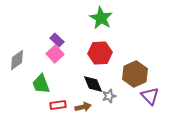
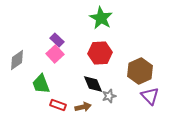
brown hexagon: moved 5 px right, 3 px up
red rectangle: rotated 28 degrees clockwise
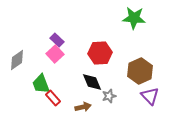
green star: moved 33 px right; rotated 25 degrees counterclockwise
black diamond: moved 1 px left, 2 px up
red rectangle: moved 5 px left, 7 px up; rotated 28 degrees clockwise
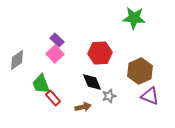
purple triangle: rotated 24 degrees counterclockwise
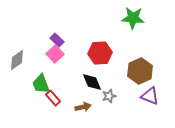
green star: moved 1 px left
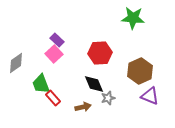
pink square: moved 1 px left
gray diamond: moved 1 px left, 3 px down
black diamond: moved 2 px right, 2 px down
gray star: moved 1 px left, 2 px down
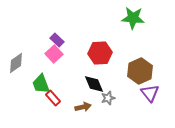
purple triangle: moved 3 px up; rotated 30 degrees clockwise
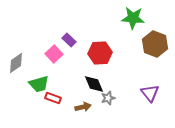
purple rectangle: moved 12 px right
brown hexagon: moved 15 px right, 27 px up; rotated 15 degrees counterclockwise
green trapezoid: moved 2 px left; rotated 85 degrees counterclockwise
red rectangle: rotated 28 degrees counterclockwise
